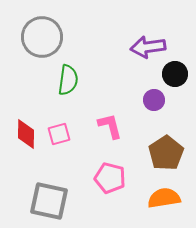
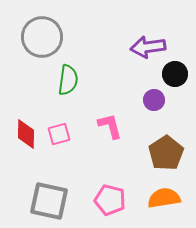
pink pentagon: moved 22 px down
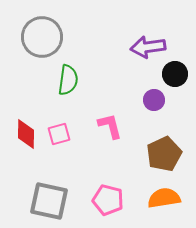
brown pentagon: moved 2 px left, 1 px down; rotated 8 degrees clockwise
pink pentagon: moved 2 px left
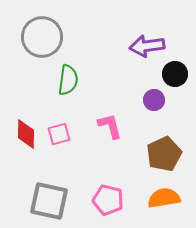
purple arrow: moved 1 px left, 1 px up
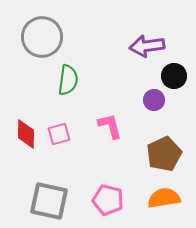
black circle: moved 1 px left, 2 px down
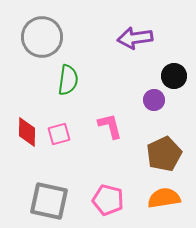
purple arrow: moved 12 px left, 8 px up
red diamond: moved 1 px right, 2 px up
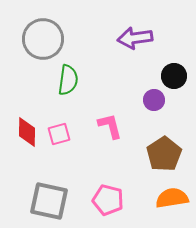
gray circle: moved 1 px right, 2 px down
brown pentagon: rotated 8 degrees counterclockwise
orange semicircle: moved 8 px right
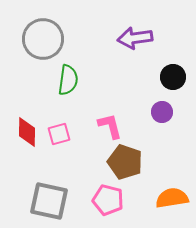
black circle: moved 1 px left, 1 px down
purple circle: moved 8 px right, 12 px down
brown pentagon: moved 39 px left, 8 px down; rotated 20 degrees counterclockwise
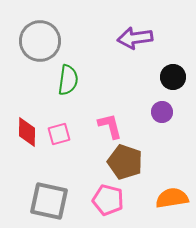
gray circle: moved 3 px left, 2 px down
